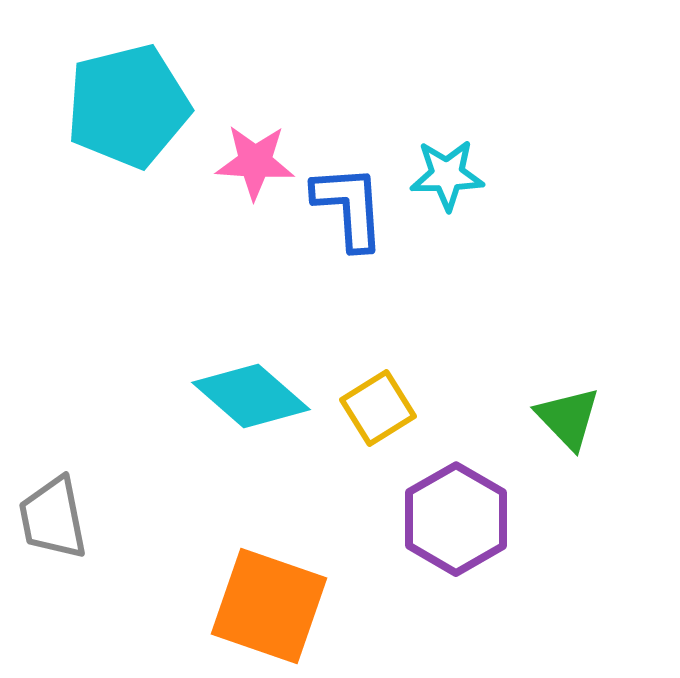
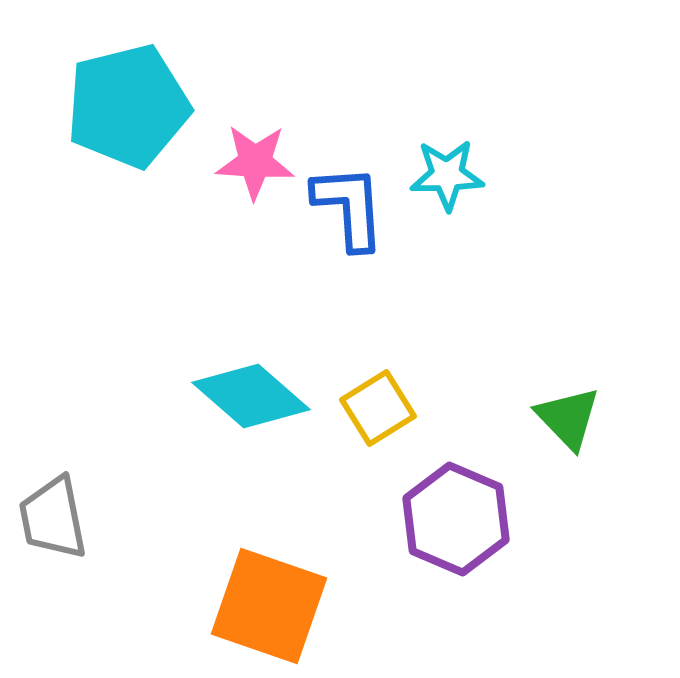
purple hexagon: rotated 7 degrees counterclockwise
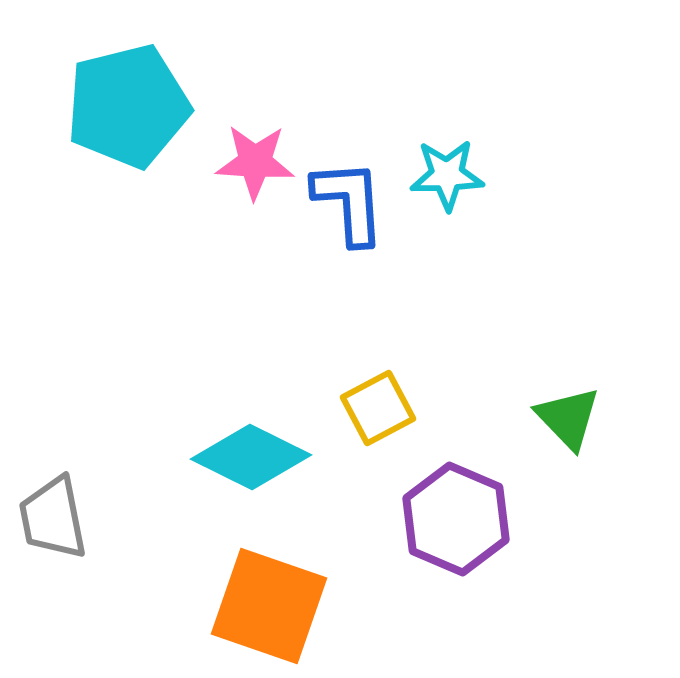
blue L-shape: moved 5 px up
cyan diamond: moved 61 px down; rotated 15 degrees counterclockwise
yellow square: rotated 4 degrees clockwise
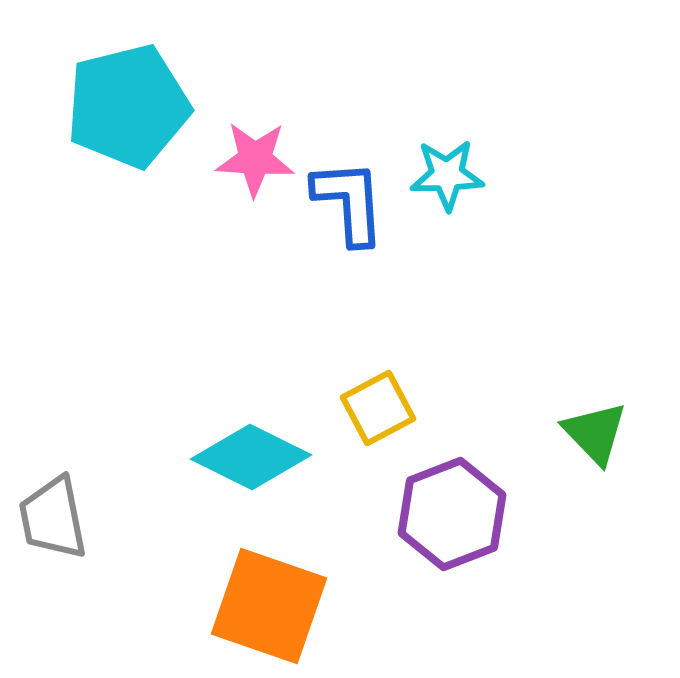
pink star: moved 3 px up
green triangle: moved 27 px right, 15 px down
purple hexagon: moved 4 px left, 5 px up; rotated 16 degrees clockwise
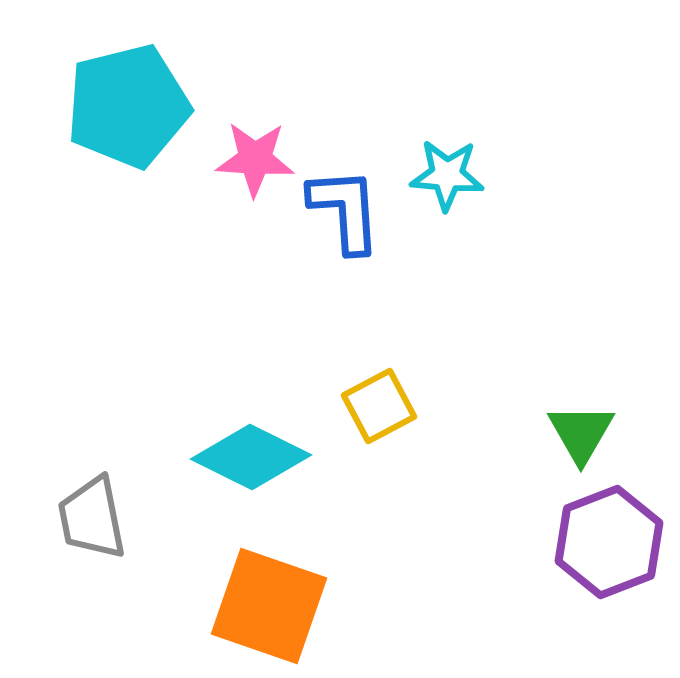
cyan star: rotated 6 degrees clockwise
blue L-shape: moved 4 px left, 8 px down
yellow square: moved 1 px right, 2 px up
green triangle: moved 14 px left; rotated 14 degrees clockwise
purple hexagon: moved 157 px right, 28 px down
gray trapezoid: moved 39 px right
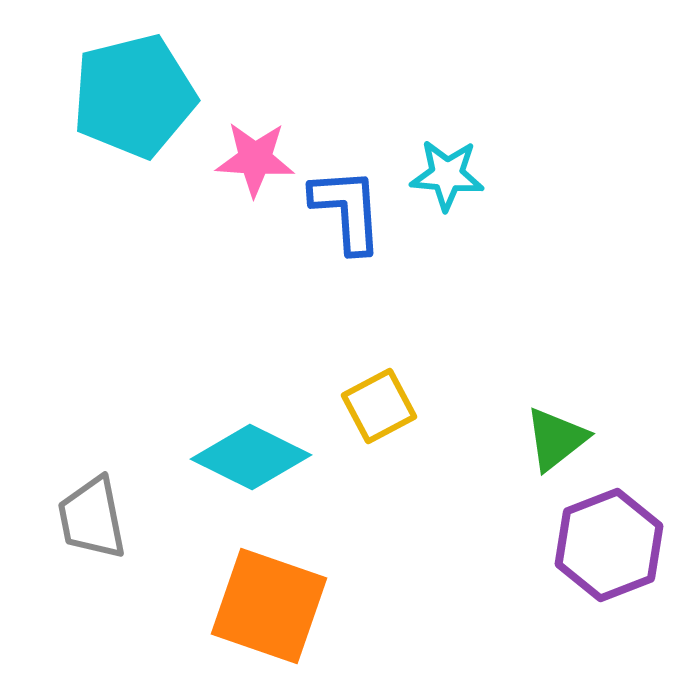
cyan pentagon: moved 6 px right, 10 px up
blue L-shape: moved 2 px right
green triangle: moved 25 px left, 6 px down; rotated 22 degrees clockwise
purple hexagon: moved 3 px down
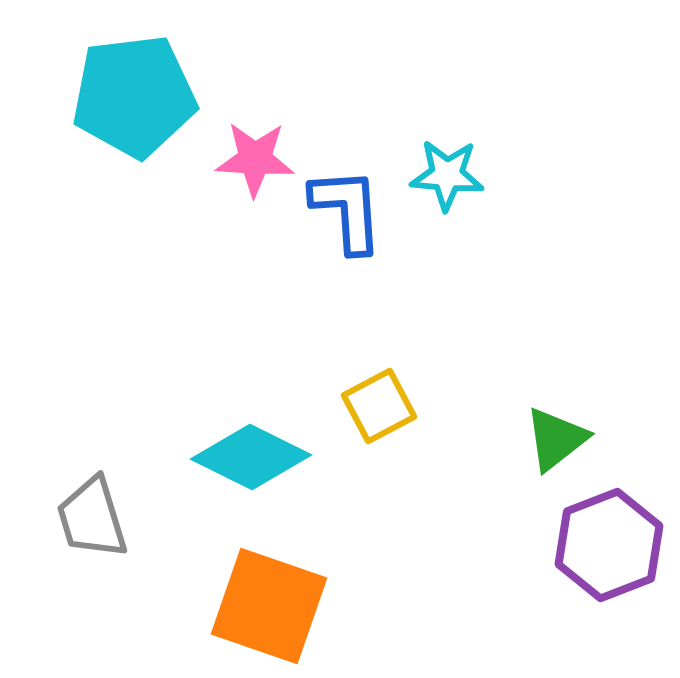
cyan pentagon: rotated 7 degrees clockwise
gray trapezoid: rotated 6 degrees counterclockwise
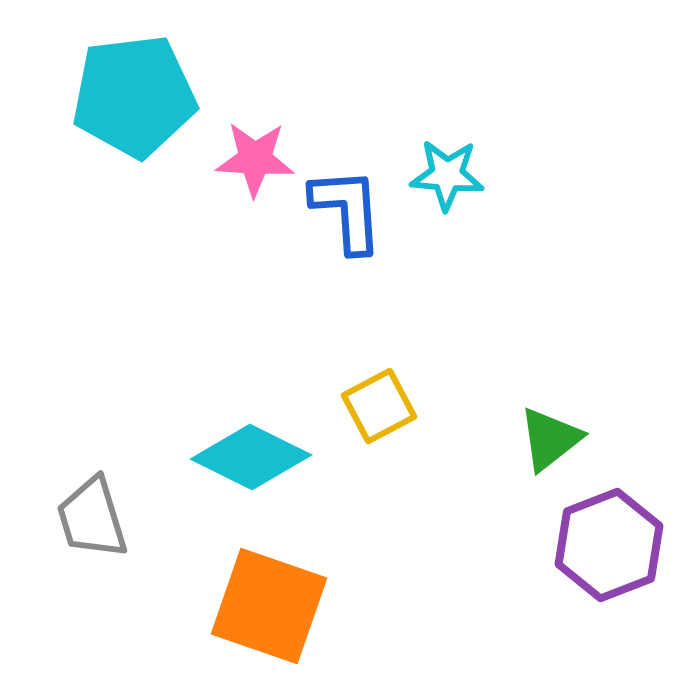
green triangle: moved 6 px left
